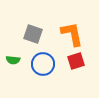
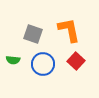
orange L-shape: moved 3 px left, 4 px up
red square: rotated 30 degrees counterclockwise
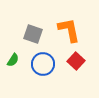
green semicircle: rotated 64 degrees counterclockwise
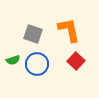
green semicircle: rotated 40 degrees clockwise
blue circle: moved 6 px left
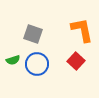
orange L-shape: moved 13 px right
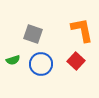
blue circle: moved 4 px right
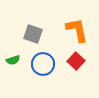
orange L-shape: moved 5 px left
blue circle: moved 2 px right
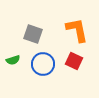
red square: moved 2 px left; rotated 18 degrees counterclockwise
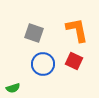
gray square: moved 1 px right, 1 px up
green semicircle: moved 28 px down
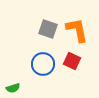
gray square: moved 14 px right, 4 px up
red square: moved 2 px left
